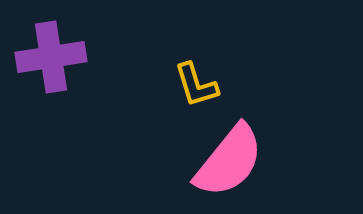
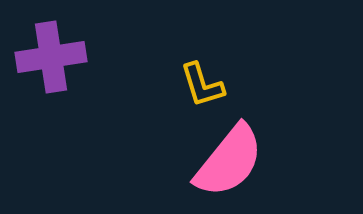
yellow L-shape: moved 6 px right
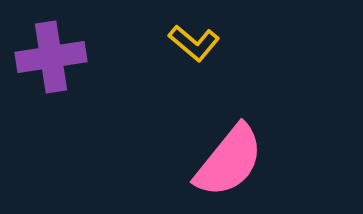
yellow L-shape: moved 8 px left, 42 px up; rotated 33 degrees counterclockwise
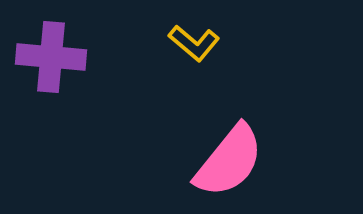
purple cross: rotated 14 degrees clockwise
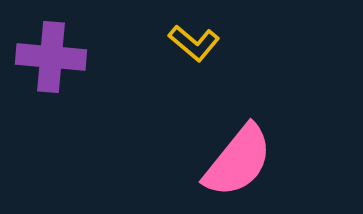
pink semicircle: moved 9 px right
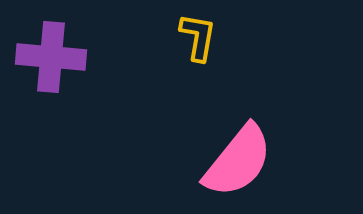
yellow L-shape: moved 4 px right, 6 px up; rotated 120 degrees counterclockwise
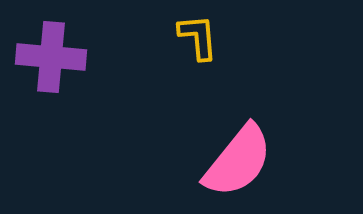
yellow L-shape: rotated 15 degrees counterclockwise
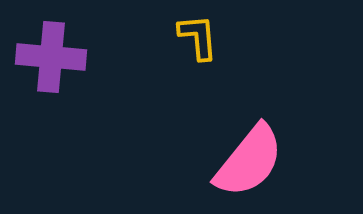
pink semicircle: moved 11 px right
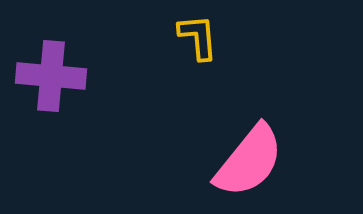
purple cross: moved 19 px down
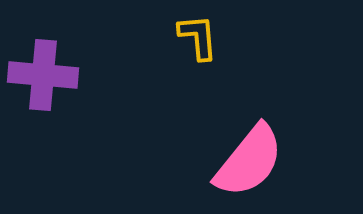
purple cross: moved 8 px left, 1 px up
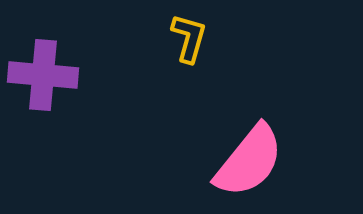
yellow L-shape: moved 9 px left, 1 px down; rotated 21 degrees clockwise
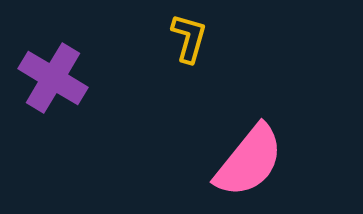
purple cross: moved 10 px right, 3 px down; rotated 26 degrees clockwise
